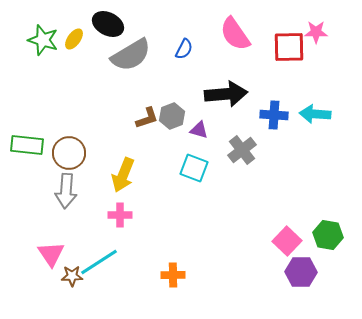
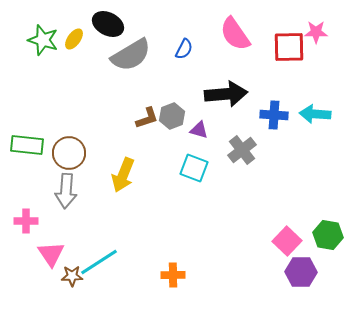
pink cross: moved 94 px left, 6 px down
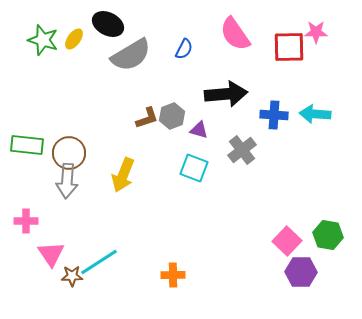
gray arrow: moved 1 px right, 10 px up
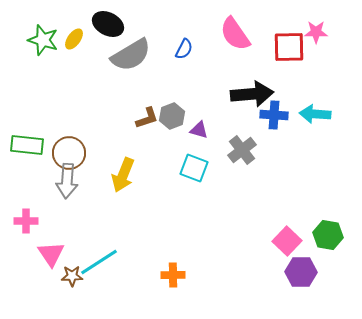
black arrow: moved 26 px right
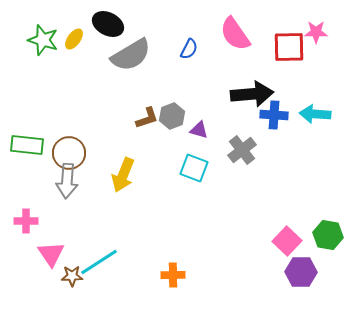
blue semicircle: moved 5 px right
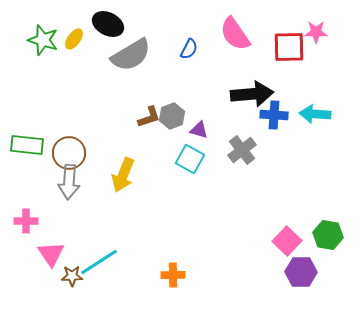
brown L-shape: moved 2 px right, 1 px up
cyan square: moved 4 px left, 9 px up; rotated 8 degrees clockwise
gray arrow: moved 2 px right, 1 px down
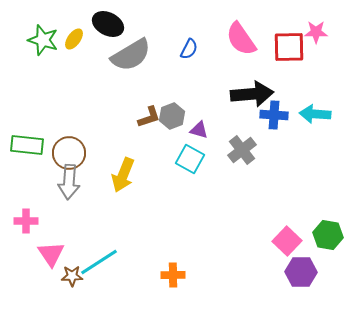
pink semicircle: moved 6 px right, 5 px down
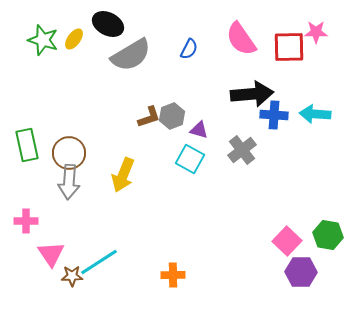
green rectangle: rotated 72 degrees clockwise
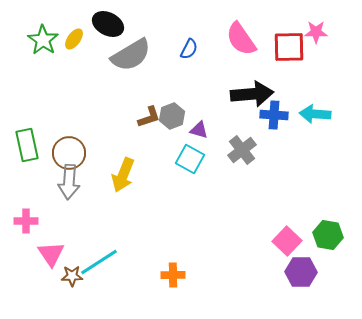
green star: rotated 16 degrees clockwise
